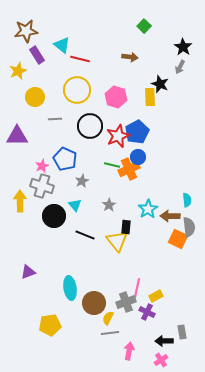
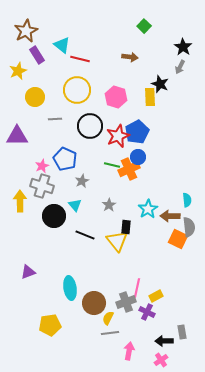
brown star at (26, 31): rotated 20 degrees counterclockwise
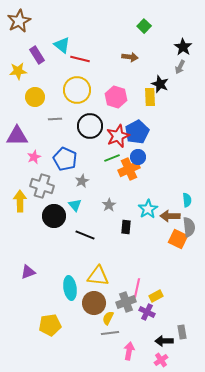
brown star at (26, 31): moved 7 px left, 10 px up
yellow star at (18, 71): rotated 18 degrees clockwise
green line at (112, 165): moved 7 px up; rotated 35 degrees counterclockwise
pink star at (42, 166): moved 8 px left, 9 px up
yellow triangle at (117, 241): moved 19 px left, 35 px down; rotated 45 degrees counterclockwise
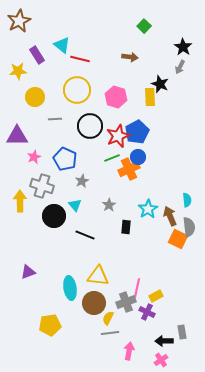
brown arrow at (170, 216): rotated 66 degrees clockwise
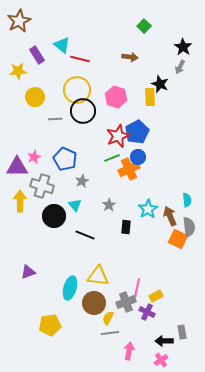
black circle at (90, 126): moved 7 px left, 15 px up
purple triangle at (17, 136): moved 31 px down
cyan ellipse at (70, 288): rotated 25 degrees clockwise
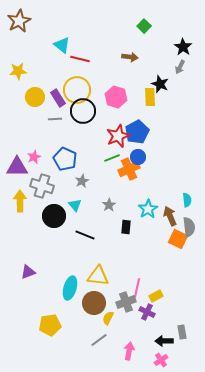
purple rectangle at (37, 55): moved 21 px right, 43 px down
gray line at (110, 333): moved 11 px left, 7 px down; rotated 30 degrees counterclockwise
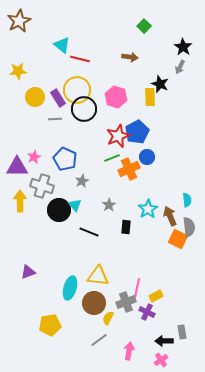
black circle at (83, 111): moved 1 px right, 2 px up
blue circle at (138, 157): moved 9 px right
black circle at (54, 216): moved 5 px right, 6 px up
black line at (85, 235): moved 4 px right, 3 px up
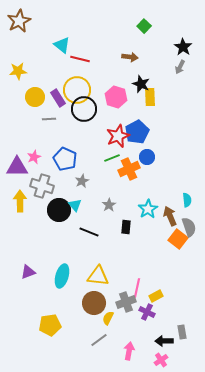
black star at (160, 84): moved 19 px left
gray line at (55, 119): moved 6 px left
gray semicircle at (189, 227): rotated 12 degrees counterclockwise
orange square at (178, 239): rotated 12 degrees clockwise
cyan ellipse at (70, 288): moved 8 px left, 12 px up
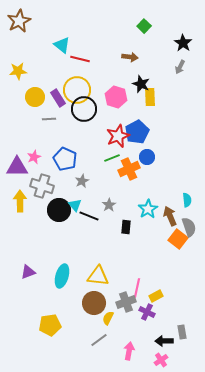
black star at (183, 47): moved 4 px up
black line at (89, 232): moved 16 px up
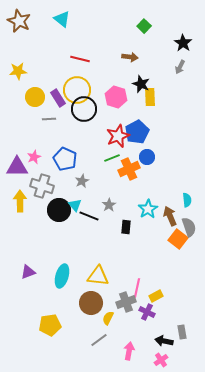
brown star at (19, 21): rotated 20 degrees counterclockwise
cyan triangle at (62, 45): moved 26 px up
brown circle at (94, 303): moved 3 px left
black arrow at (164, 341): rotated 12 degrees clockwise
